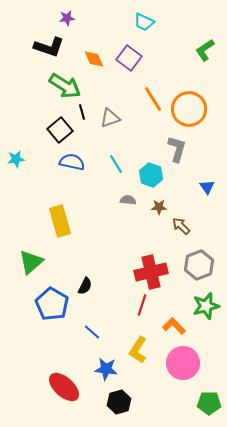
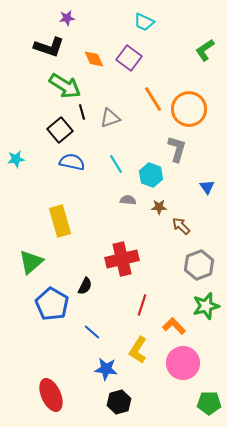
red cross: moved 29 px left, 13 px up
red ellipse: moved 13 px left, 8 px down; rotated 24 degrees clockwise
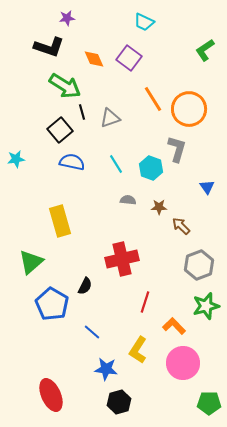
cyan hexagon: moved 7 px up
red line: moved 3 px right, 3 px up
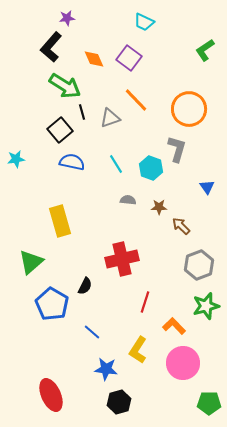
black L-shape: moved 2 px right; rotated 112 degrees clockwise
orange line: moved 17 px left, 1 px down; rotated 12 degrees counterclockwise
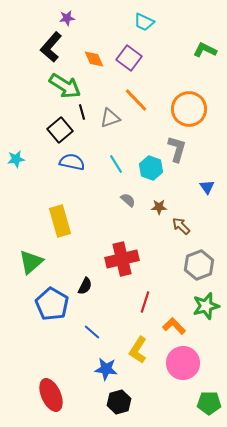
green L-shape: rotated 60 degrees clockwise
gray semicircle: rotated 35 degrees clockwise
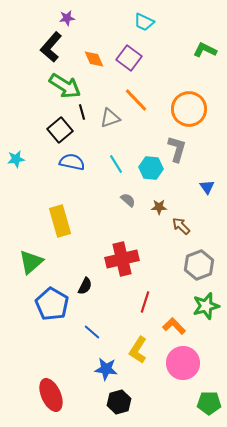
cyan hexagon: rotated 15 degrees counterclockwise
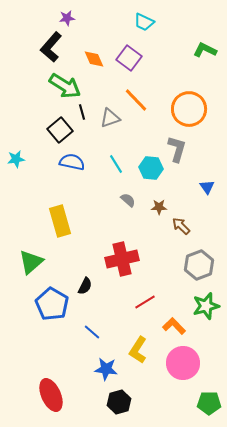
red line: rotated 40 degrees clockwise
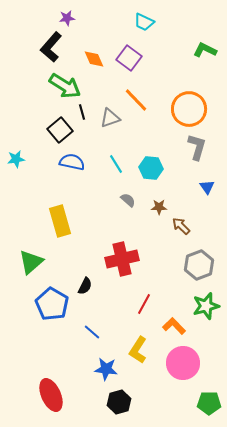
gray L-shape: moved 20 px right, 2 px up
red line: moved 1 px left, 2 px down; rotated 30 degrees counterclockwise
